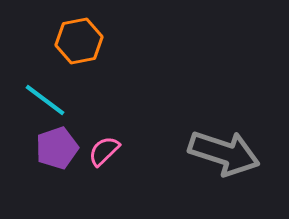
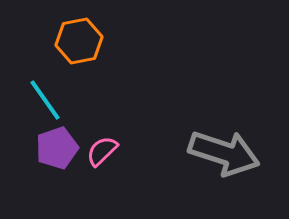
cyan line: rotated 18 degrees clockwise
pink semicircle: moved 2 px left
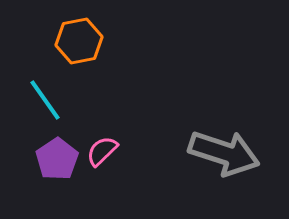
purple pentagon: moved 11 px down; rotated 15 degrees counterclockwise
